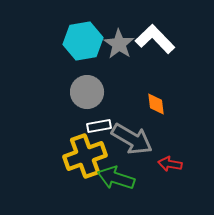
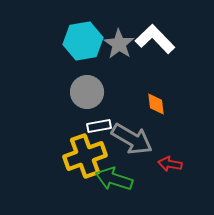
green arrow: moved 2 px left, 1 px down
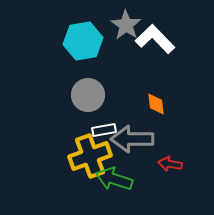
gray star: moved 7 px right, 19 px up
gray circle: moved 1 px right, 3 px down
white rectangle: moved 5 px right, 4 px down
gray arrow: rotated 150 degrees clockwise
yellow cross: moved 5 px right
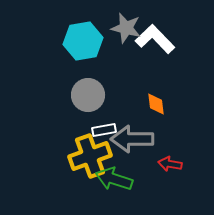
gray star: moved 3 px down; rotated 20 degrees counterclockwise
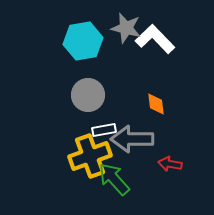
green arrow: rotated 30 degrees clockwise
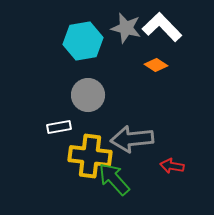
white L-shape: moved 7 px right, 12 px up
orange diamond: moved 39 px up; rotated 50 degrees counterclockwise
white rectangle: moved 45 px left, 3 px up
gray arrow: rotated 6 degrees counterclockwise
yellow cross: rotated 27 degrees clockwise
red arrow: moved 2 px right, 2 px down
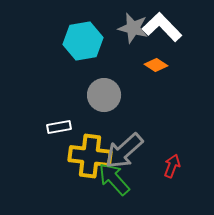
gray star: moved 7 px right
gray circle: moved 16 px right
gray arrow: moved 8 px left, 12 px down; rotated 36 degrees counterclockwise
red arrow: rotated 100 degrees clockwise
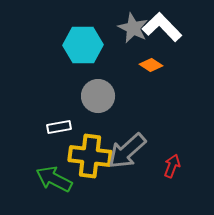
gray star: rotated 12 degrees clockwise
cyan hexagon: moved 4 px down; rotated 9 degrees clockwise
orange diamond: moved 5 px left
gray circle: moved 6 px left, 1 px down
gray arrow: moved 3 px right
green arrow: moved 60 px left; rotated 21 degrees counterclockwise
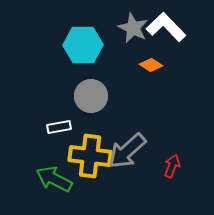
white L-shape: moved 4 px right
gray circle: moved 7 px left
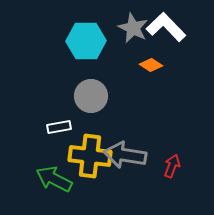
cyan hexagon: moved 3 px right, 4 px up
gray arrow: moved 2 px left, 4 px down; rotated 51 degrees clockwise
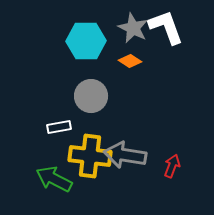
white L-shape: rotated 24 degrees clockwise
orange diamond: moved 21 px left, 4 px up
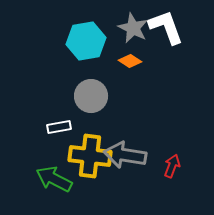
cyan hexagon: rotated 9 degrees counterclockwise
